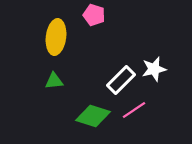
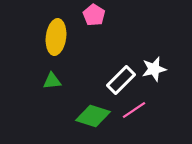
pink pentagon: rotated 15 degrees clockwise
green triangle: moved 2 px left
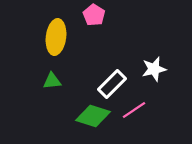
white rectangle: moved 9 px left, 4 px down
